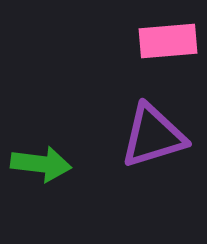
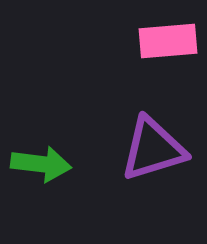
purple triangle: moved 13 px down
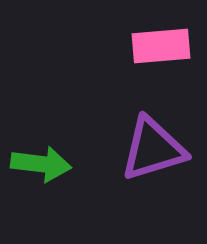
pink rectangle: moved 7 px left, 5 px down
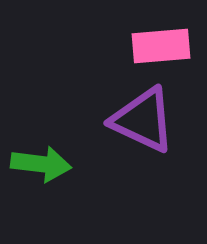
purple triangle: moved 10 px left, 29 px up; rotated 42 degrees clockwise
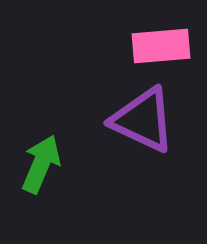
green arrow: rotated 74 degrees counterclockwise
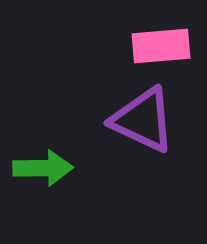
green arrow: moved 2 px right, 4 px down; rotated 66 degrees clockwise
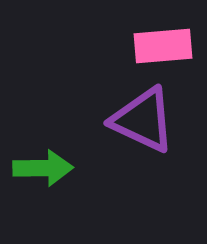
pink rectangle: moved 2 px right
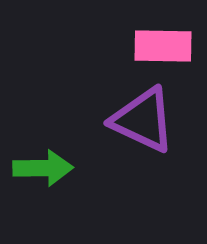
pink rectangle: rotated 6 degrees clockwise
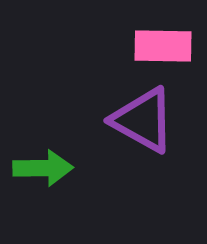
purple triangle: rotated 4 degrees clockwise
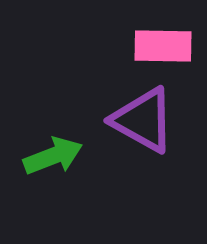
green arrow: moved 10 px right, 12 px up; rotated 20 degrees counterclockwise
